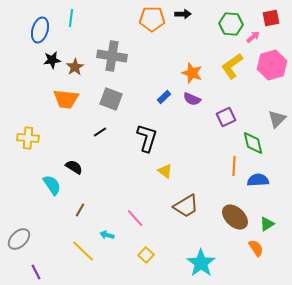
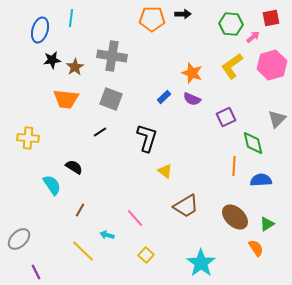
blue semicircle: moved 3 px right
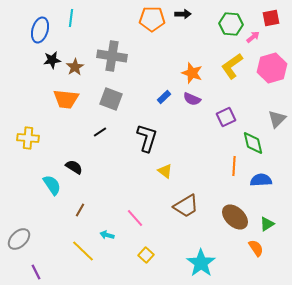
pink hexagon: moved 3 px down
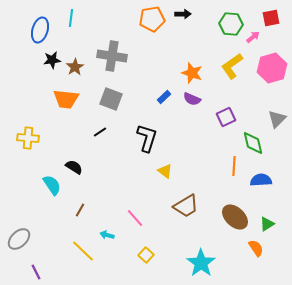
orange pentagon: rotated 10 degrees counterclockwise
